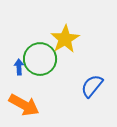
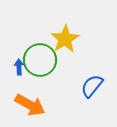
green circle: moved 1 px down
orange arrow: moved 6 px right
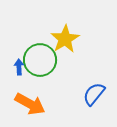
blue semicircle: moved 2 px right, 8 px down
orange arrow: moved 1 px up
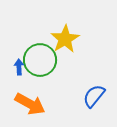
blue semicircle: moved 2 px down
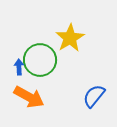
yellow star: moved 5 px right, 1 px up
orange arrow: moved 1 px left, 7 px up
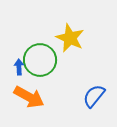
yellow star: rotated 16 degrees counterclockwise
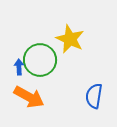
yellow star: moved 1 px down
blue semicircle: rotated 30 degrees counterclockwise
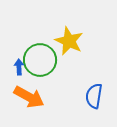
yellow star: moved 1 px left, 2 px down
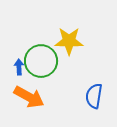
yellow star: rotated 24 degrees counterclockwise
green circle: moved 1 px right, 1 px down
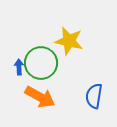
yellow star: rotated 12 degrees clockwise
green circle: moved 2 px down
orange arrow: moved 11 px right
